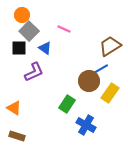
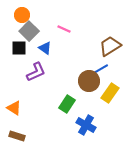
purple L-shape: moved 2 px right
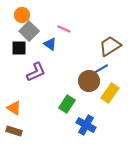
blue triangle: moved 5 px right, 4 px up
brown rectangle: moved 3 px left, 5 px up
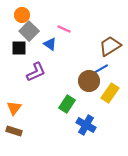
orange triangle: rotated 35 degrees clockwise
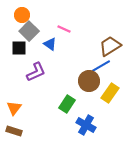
blue line: moved 2 px right, 4 px up
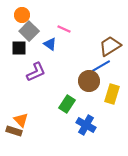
yellow rectangle: moved 2 px right, 1 px down; rotated 18 degrees counterclockwise
orange triangle: moved 7 px right, 12 px down; rotated 21 degrees counterclockwise
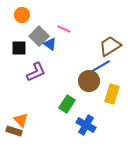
gray square: moved 10 px right, 5 px down
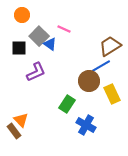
yellow rectangle: rotated 42 degrees counterclockwise
brown rectangle: rotated 35 degrees clockwise
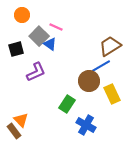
pink line: moved 8 px left, 2 px up
black square: moved 3 px left, 1 px down; rotated 14 degrees counterclockwise
